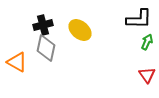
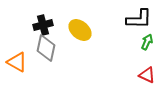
red triangle: rotated 30 degrees counterclockwise
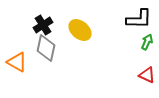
black cross: rotated 18 degrees counterclockwise
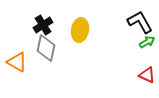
black L-shape: moved 1 px right, 3 px down; rotated 120 degrees counterclockwise
yellow ellipse: rotated 60 degrees clockwise
green arrow: rotated 35 degrees clockwise
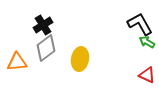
black L-shape: moved 2 px down
yellow ellipse: moved 29 px down
green arrow: rotated 119 degrees counterclockwise
gray diamond: rotated 40 degrees clockwise
orange triangle: rotated 35 degrees counterclockwise
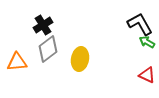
gray diamond: moved 2 px right, 1 px down
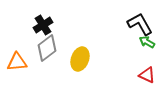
gray diamond: moved 1 px left, 1 px up
yellow ellipse: rotated 10 degrees clockwise
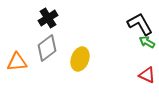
black cross: moved 5 px right, 7 px up
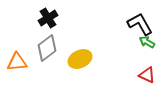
yellow ellipse: rotated 45 degrees clockwise
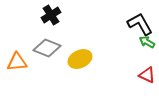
black cross: moved 3 px right, 3 px up
gray diamond: rotated 60 degrees clockwise
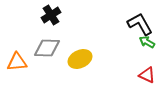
gray diamond: rotated 20 degrees counterclockwise
